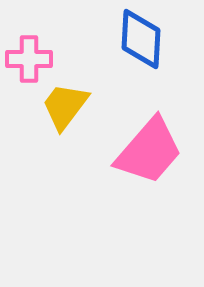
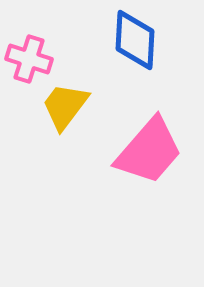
blue diamond: moved 6 px left, 1 px down
pink cross: rotated 18 degrees clockwise
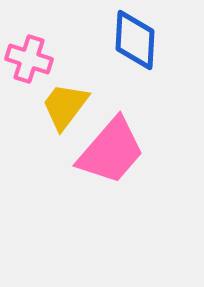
pink trapezoid: moved 38 px left
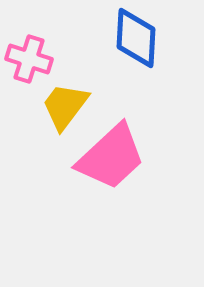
blue diamond: moved 1 px right, 2 px up
pink trapezoid: moved 6 px down; rotated 6 degrees clockwise
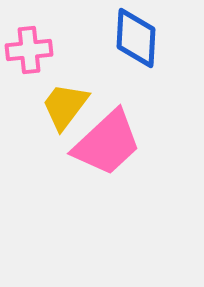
pink cross: moved 9 px up; rotated 24 degrees counterclockwise
pink trapezoid: moved 4 px left, 14 px up
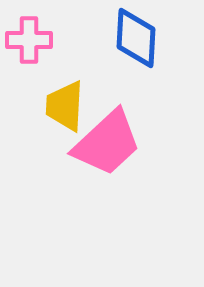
pink cross: moved 10 px up; rotated 6 degrees clockwise
yellow trapezoid: rotated 34 degrees counterclockwise
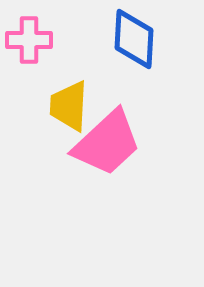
blue diamond: moved 2 px left, 1 px down
yellow trapezoid: moved 4 px right
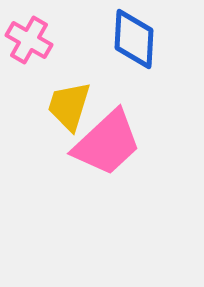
pink cross: rotated 30 degrees clockwise
yellow trapezoid: rotated 14 degrees clockwise
